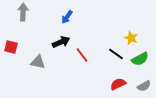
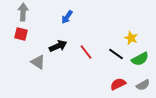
black arrow: moved 3 px left, 4 px down
red square: moved 10 px right, 13 px up
red line: moved 4 px right, 3 px up
gray triangle: rotated 21 degrees clockwise
gray semicircle: moved 1 px left, 1 px up
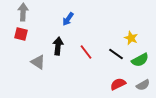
blue arrow: moved 1 px right, 2 px down
black arrow: rotated 60 degrees counterclockwise
green semicircle: moved 1 px down
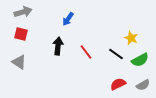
gray arrow: rotated 72 degrees clockwise
gray triangle: moved 19 px left
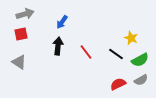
gray arrow: moved 2 px right, 2 px down
blue arrow: moved 6 px left, 3 px down
red square: rotated 24 degrees counterclockwise
gray semicircle: moved 2 px left, 5 px up
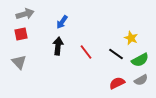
gray triangle: rotated 14 degrees clockwise
red semicircle: moved 1 px left, 1 px up
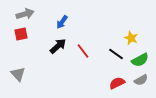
black arrow: rotated 42 degrees clockwise
red line: moved 3 px left, 1 px up
gray triangle: moved 1 px left, 12 px down
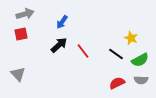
black arrow: moved 1 px right, 1 px up
gray semicircle: rotated 32 degrees clockwise
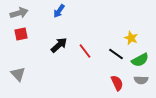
gray arrow: moved 6 px left, 1 px up
blue arrow: moved 3 px left, 11 px up
red line: moved 2 px right
red semicircle: rotated 91 degrees clockwise
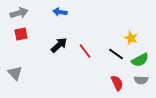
blue arrow: moved 1 px right, 1 px down; rotated 64 degrees clockwise
gray triangle: moved 3 px left, 1 px up
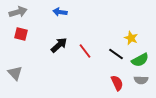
gray arrow: moved 1 px left, 1 px up
red square: rotated 24 degrees clockwise
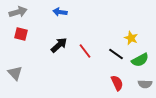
gray semicircle: moved 4 px right, 4 px down
